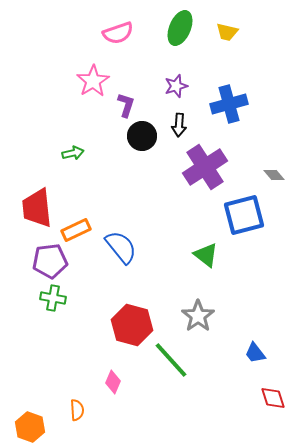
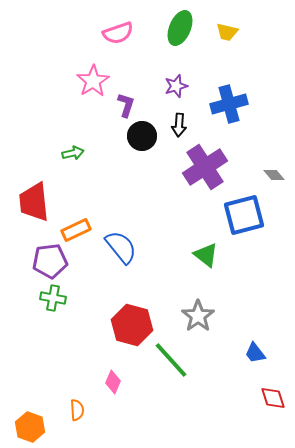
red trapezoid: moved 3 px left, 6 px up
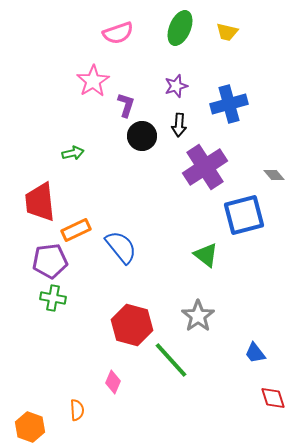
red trapezoid: moved 6 px right
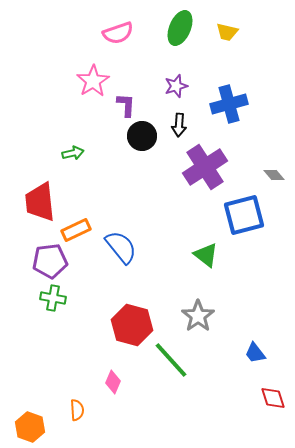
purple L-shape: rotated 15 degrees counterclockwise
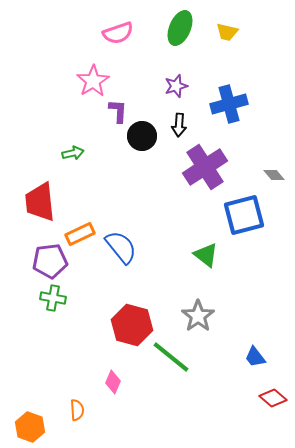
purple L-shape: moved 8 px left, 6 px down
orange rectangle: moved 4 px right, 4 px down
blue trapezoid: moved 4 px down
green line: moved 3 px up; rotated 9 degrees counterclockwise
red diamond: rotated 32 degrees counterclockwise
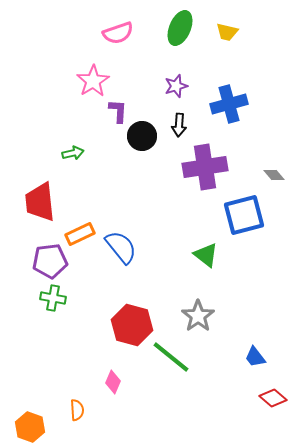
purple cross: rotated 24 degrees clockwise
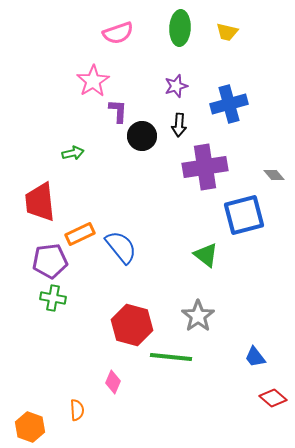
green ellipse: rotated 20 degrees counterclockwise
green line: rotated 33 degrees counterclockwise
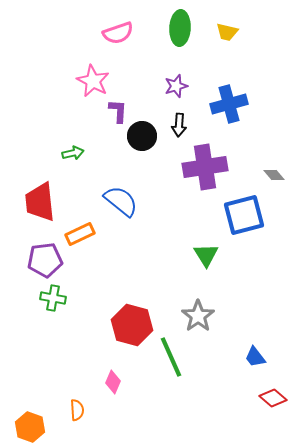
pink star: rotated 12 degrees counterclockwise
blue semicircle: moved 46 px up; rotated 12 degrees counterclockwise
green triangle: rotated 20 degrees clockwise
purple pentagon: moved 5 px left, 1 px up
green line: rotated 60 degrees clockwise
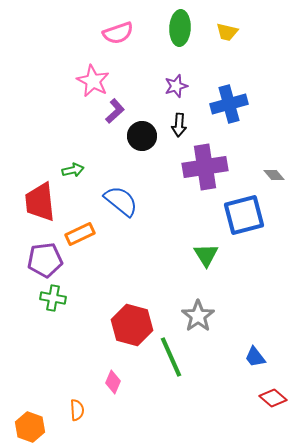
purple L-shape: moved 3 px left; rotated 45 degrees clockwise
green arrow: moved 17 px down
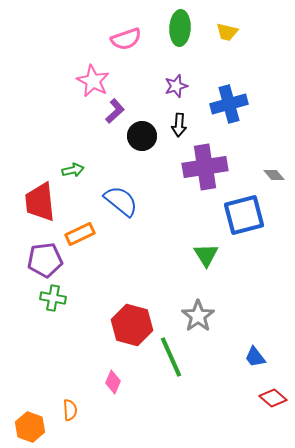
pink semicircle: moved 8 px right, 6 px down
orange semicircle: moved 7 px left
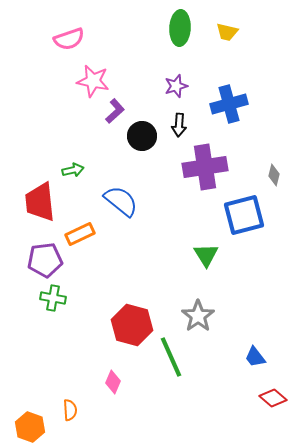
pink semicircle: moved 57 px left
pink star: rotated 16 degrees counterclockwise
gray diamond: rotated 55 degrees clockwise
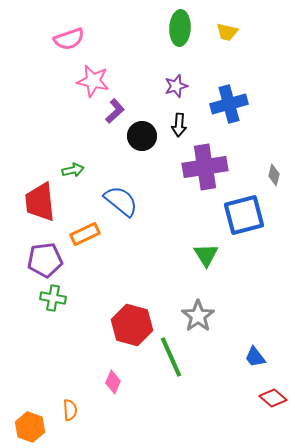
orange rectangle: moved 5 px right
